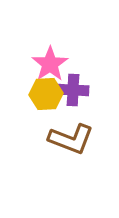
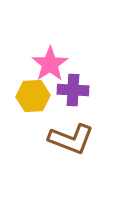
yellow hexagon: moved 13 px left, 2 px down
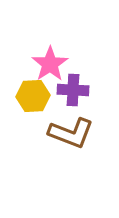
brown L-shape: moved 6 px up
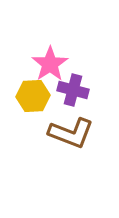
purple cross: rotated 12 degrees clockwise
